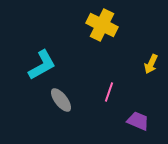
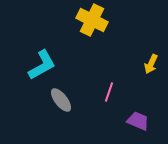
yellow cross: moved 10 px left, 5 px up
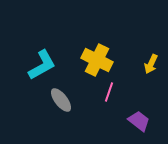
yellow cross: moved 5 px right, 40 px down
purple trapezoid: moved 1 px right; rotated 15 degrees clockwise
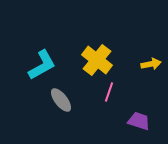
yellow cross: rotated 12 degrees clockwise
yellow arrow: rotated 126 degrees counterclockwise
purple trapezoid: rotated 20 degrees counterclockwise
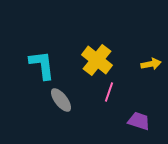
cyan L-shape: rotated 68 degrees counterclockwise
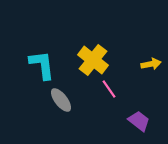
yellow cross: moved 4 px left
pink line: moved 3 px up; rotated 54 degrees counterclockwise
purple trapezoid: rotated 20 degrees clockwise
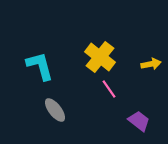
yellow cross: moved 7 px right, 3 px up
cyan L-shape: moved 2 px left, 1 px down; rotated 8 degrees counterclockwise
gray ellipse: moved 6 px left, 10 px down
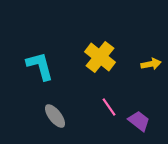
pink line: moved 18 px down
gray ellipse: moved 6 px down
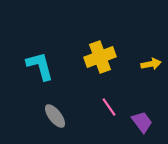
yellow cross: rotated 32 degrees clockwise
purple trapezoid: moved 3 px right, 1 px down; rotated 15 degrees clockwise
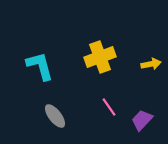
purple trapezoid: moved 2 px up; rotated 100 degrees counterclockwise
